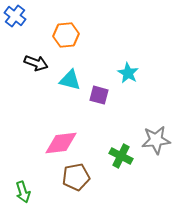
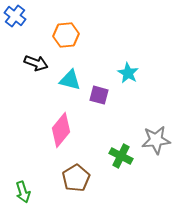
pink diamond: moved 13 px up; rotated 44 degrees counterclockwise
brown pentagon: moved 1 px down; rotated 20 degrees counterclockwise
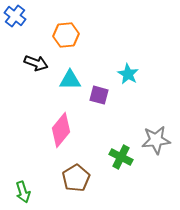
cyan star: moved 1 px down
cyan triangle: rotated 15 degrees counterclockwise
green cross: moved 1 px down
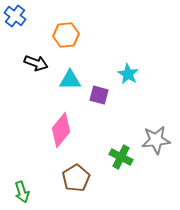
green arrow: moved 1 px left
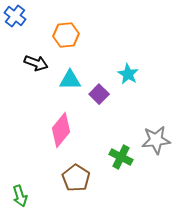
purple square: moved 1 px up; rotated 30 degrees clockwise
brown pentagon: rotated 8 degrees counterclockwise
green arrow: moved 2 px left, 4 px down
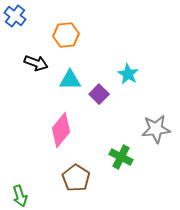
gray star: moved 11 px up
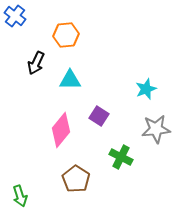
black arrow: rotated 95 degrees clockwise
cyan star: moved 18 px right, 15 px down; rotated 20 degrees clockwise
purple square: moved 22 px down; rotated 12 degrees counterclockwise
brown pentagon: moved 1 px down
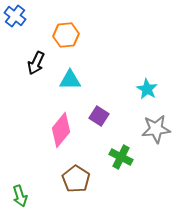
cyan star: moved 1 px right; rotated 20 degrees counterclockwise
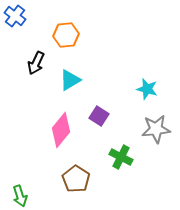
cyan triangle: rotated 30 degrees counterclockwise
cyan star: rotated 15 degrees counterclockwise
